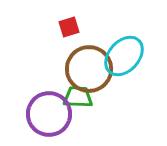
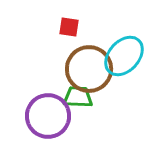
red square: rotated 25 degrees clockwise
purple circle: moved 1 px left, 2 px down
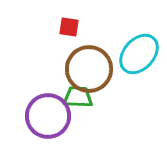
cyan ellipse: moved 15 px right, 2 px up
